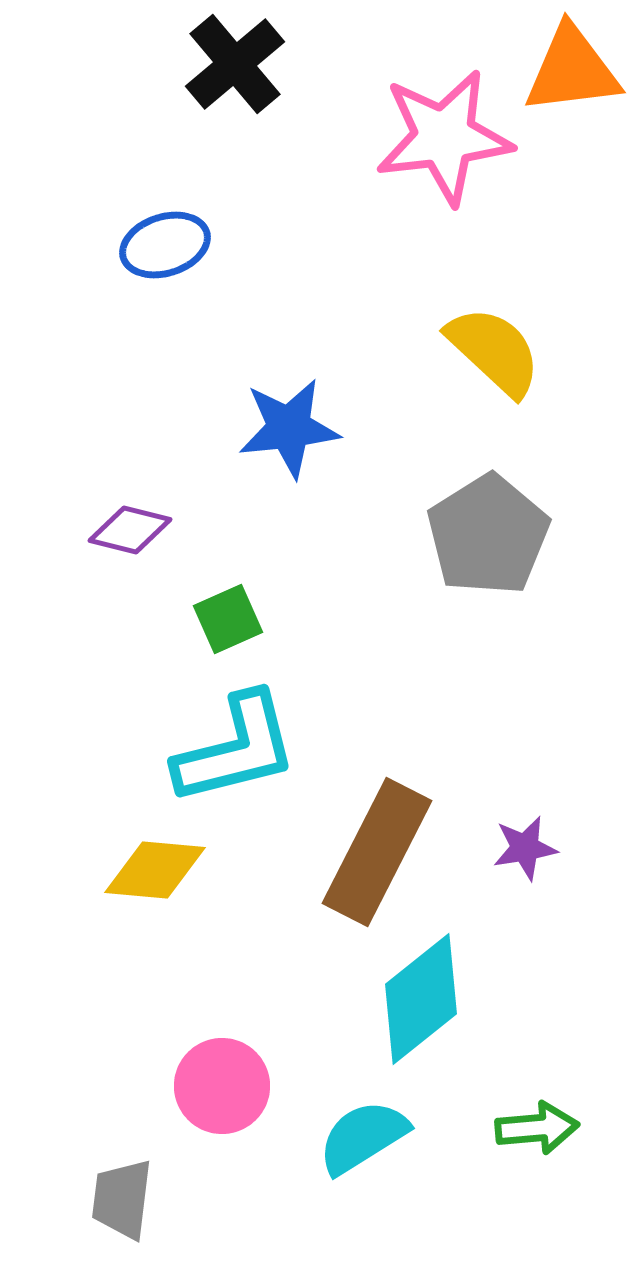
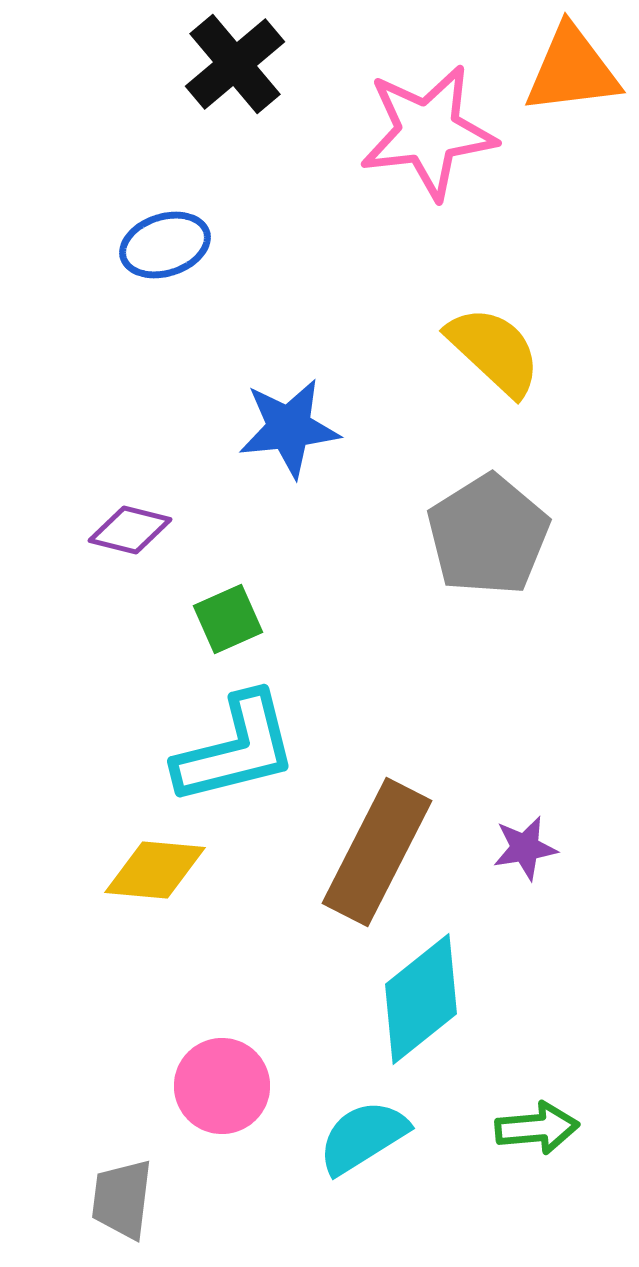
pink star: moved 16 px left, 5 px up
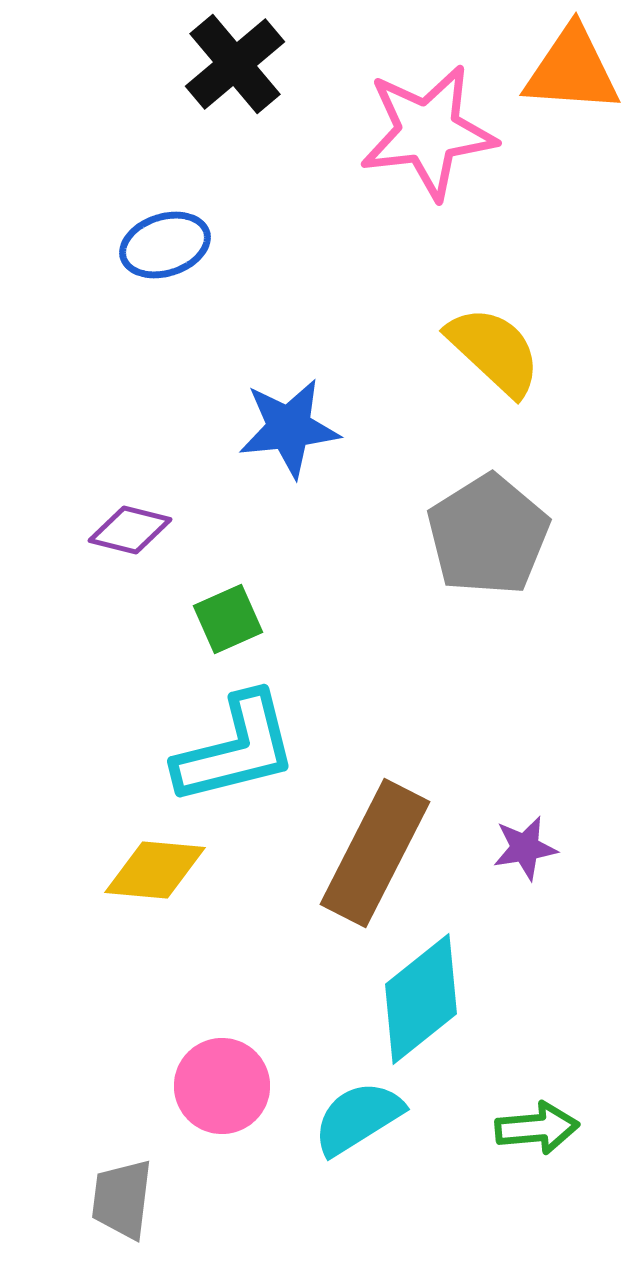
orange triangle: rotated 11 degrees clockwise
brown rectangle: moved 2 px left, 1 px down
cyan semicircle: moved 5 px left, 19 px up
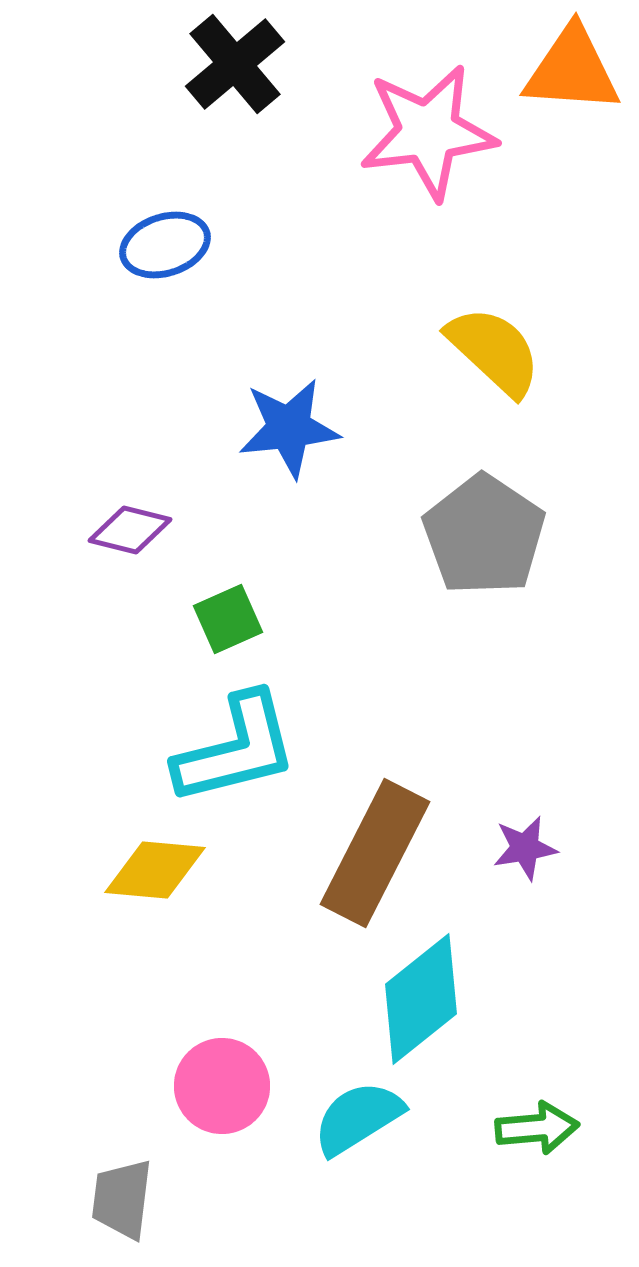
gray pentagon: moved 4 px left; rotated 6 degrees counterclockwise
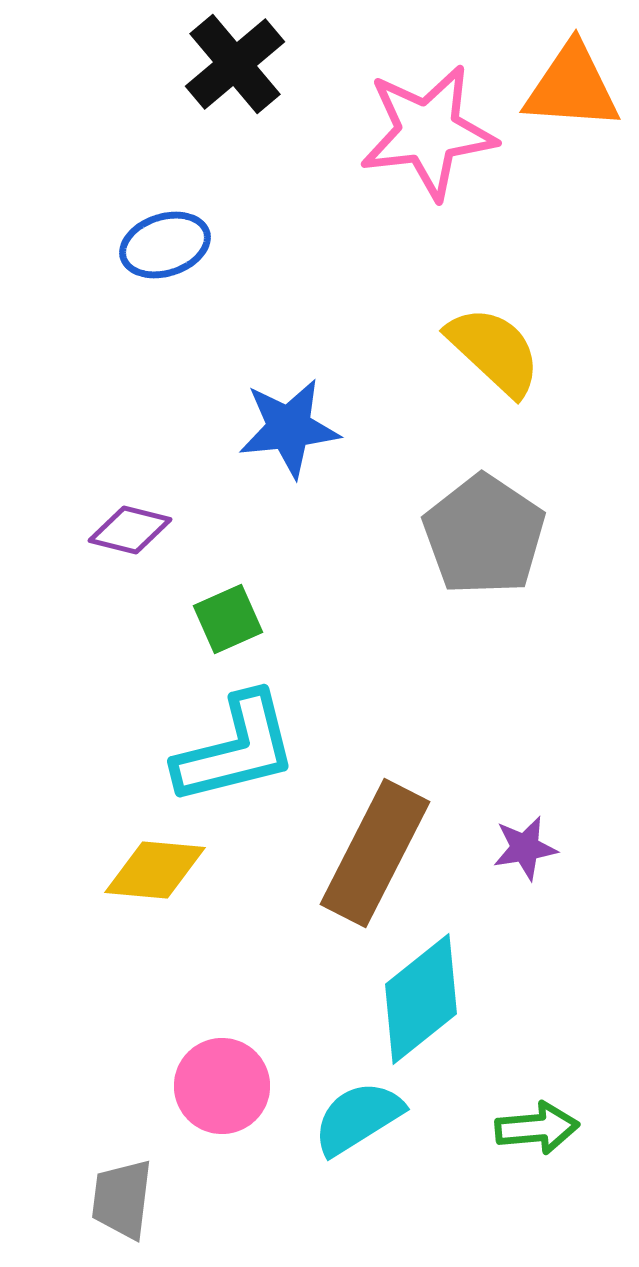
orange triangle: moved 17 px down
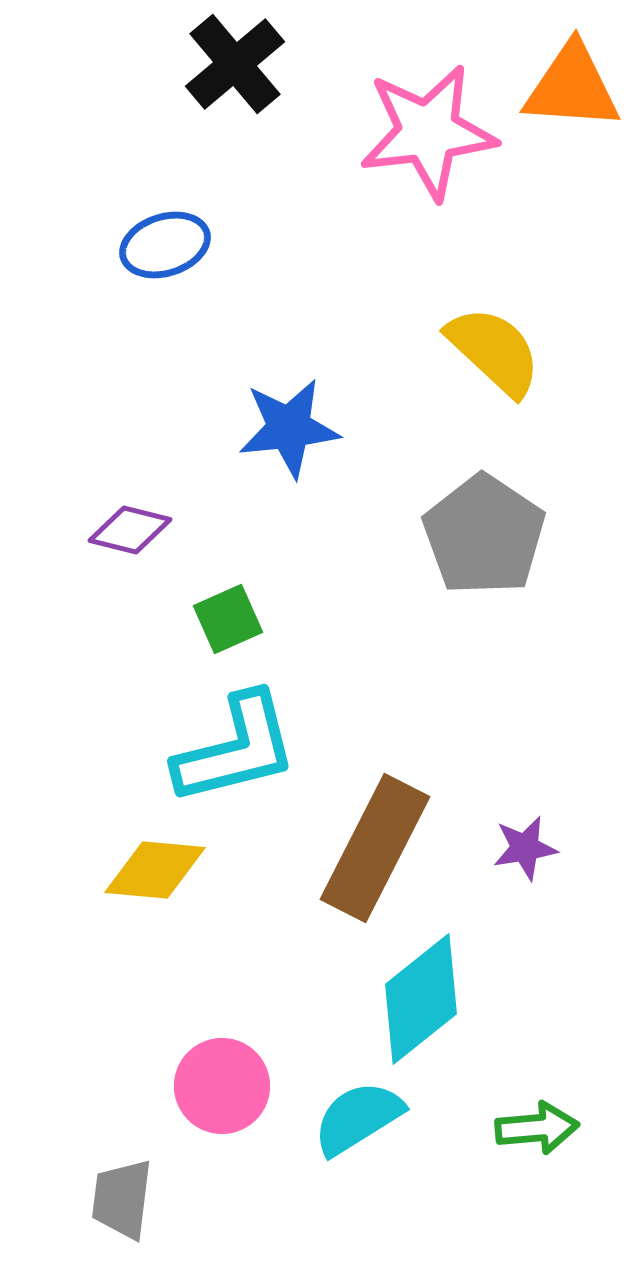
brown rectangle: moved 5 px up
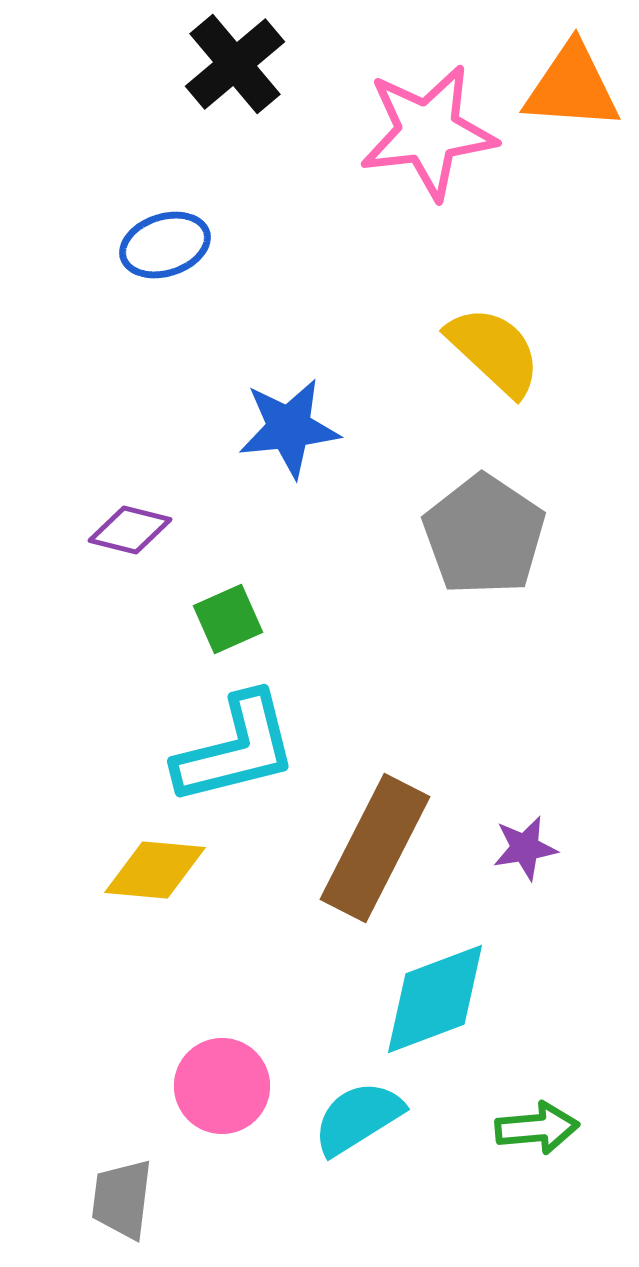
cyan diamond: moved 14 px right; rotated 18 degrees clockwise
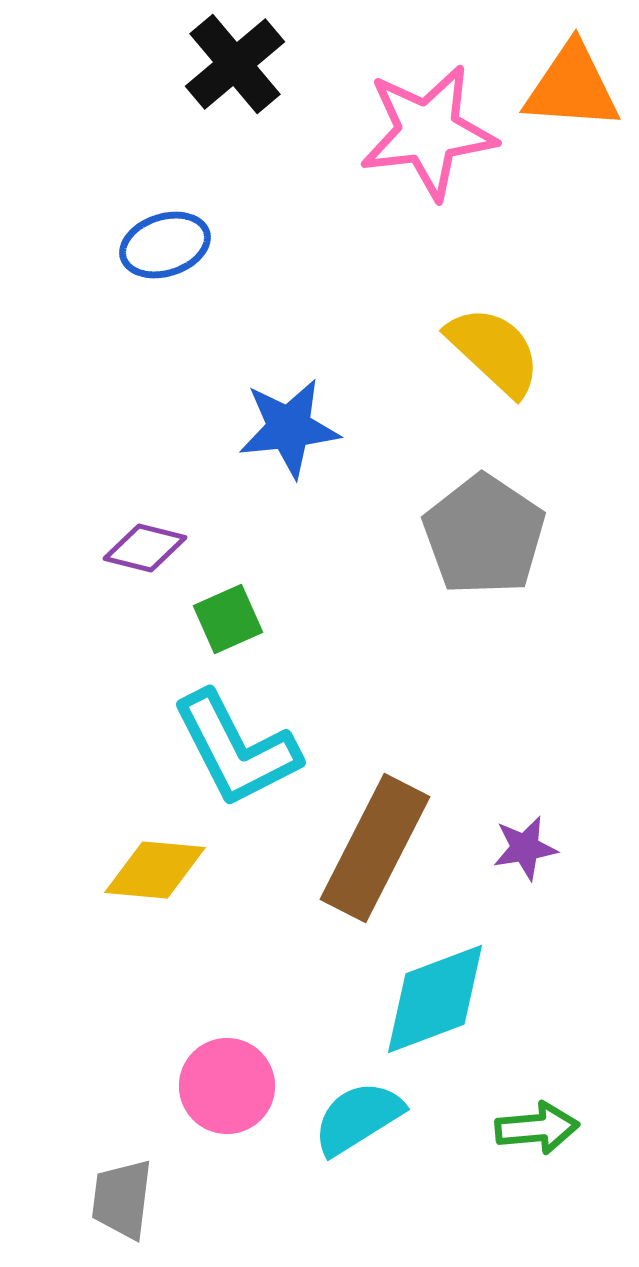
purple diamond: moved 15 px right, 18 px down
cyan L-shape: rotated 77 degrees clockwise
pink circle: moved 5 px right
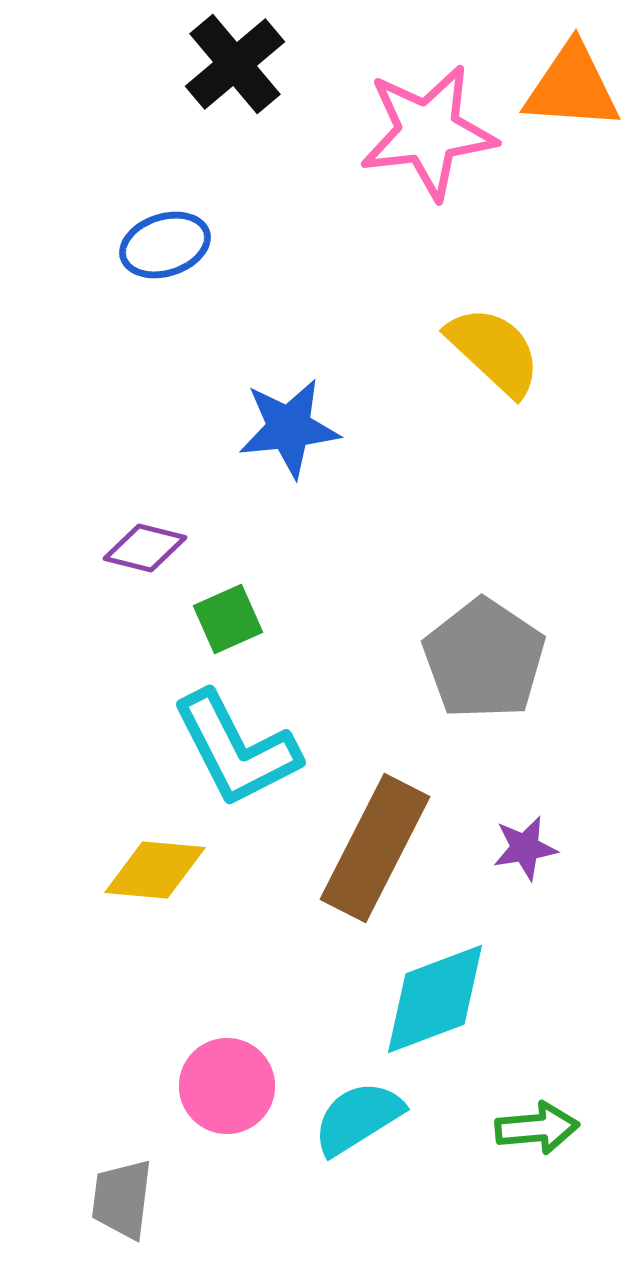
gray pentagon: moved 124 px down
